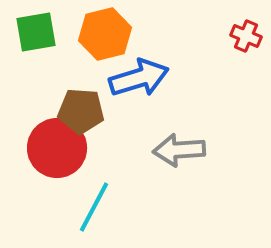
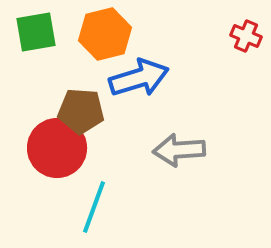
cyan line: rotated 8 degrees counterclockwise
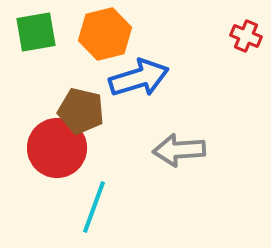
brown pentagon: rotated 9 degrees clockwise
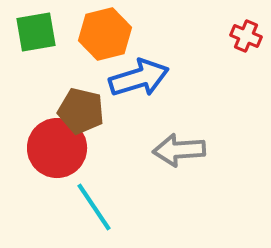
cyan line: rotated 54 degrees counterclockwise
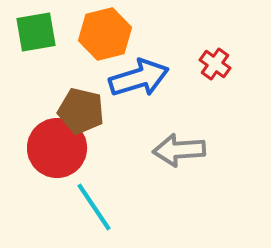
red cross: moved 31 px left, 28 px down; rotated 12 degrees clockwise
